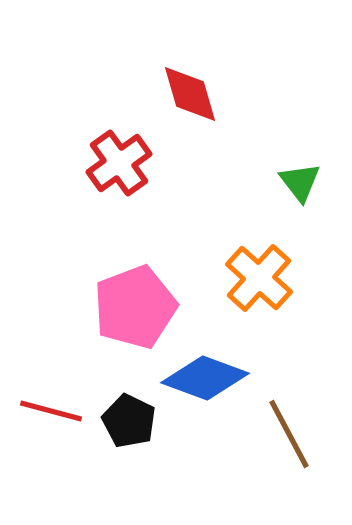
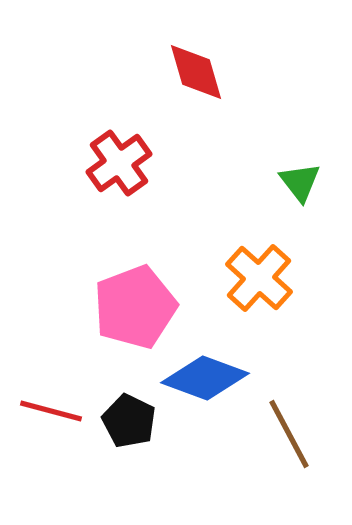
red diamond: moved 6 px right, 22 px up
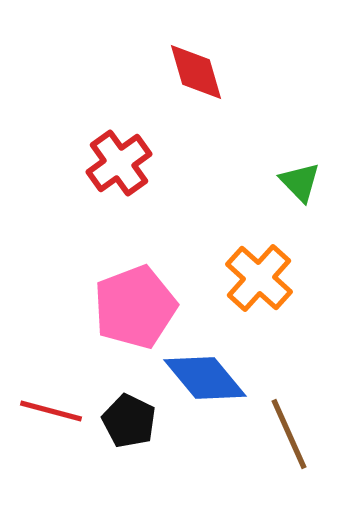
green triangle: rotated 6 degrees counterclockwise
blue diamond: rotated 30 degrees clockwise
brown line: rotated 4 degrees clockwise
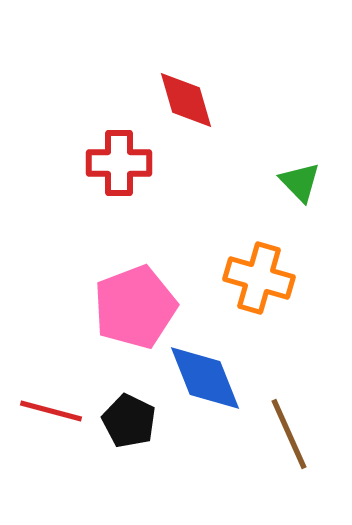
red diamond: moved 10 px left, 28 px down
red cross: rotated 36 degrees clockwise
orange cross: rotated 26 degrees counterclockwise
blue diamond: rotated 18 degrees clockwise
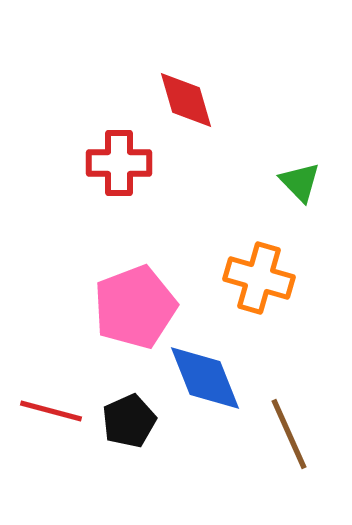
black pentagon: rotated 22 degrees clockwise
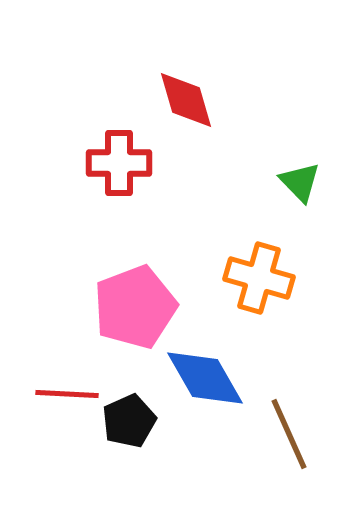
blue diamond: rotated 8 degrees counterclockwise
red line: moved 16 px right, 17 px up; rotated 12 degrees counterclockwise
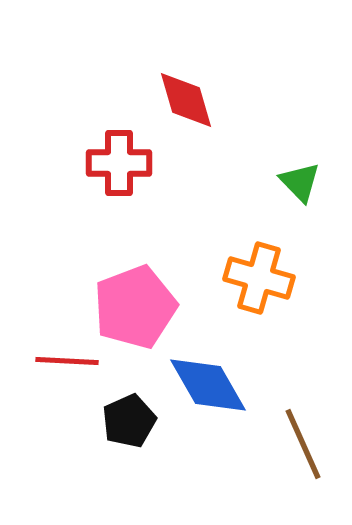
blue diamond: moved 3 px right, 7 px down
red line: moved 33 px up
brown line: moved 14 px right, 10 px down
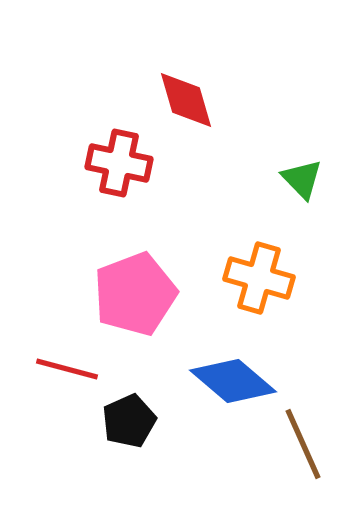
red cross: rotated 12 degrees clockwise
green triangle: moved 2 px right, 3 px up
pink pentagon: moved 13 px up
red line: moved 8 px down; rotated 12 degrees clockwise
blue diamond: moved 25 px right, 4 px up; rotated 20 degrees counterclockwise
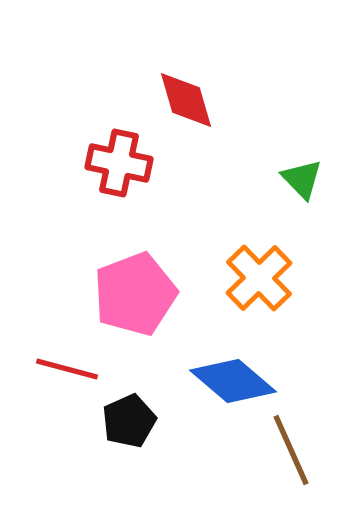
orange cross: rotated 30 degrees clockwise
brown line: moved 12 px left, 6 px down
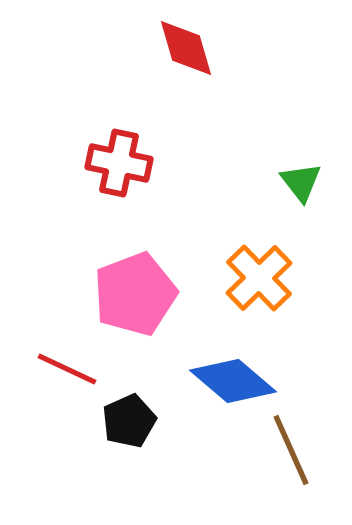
red diamond: moved 52 px up
green triangle: moved 1 px left, 3 px down; rotated 6 degrees clockwise
red line: rotated 10 degrees clockwise
